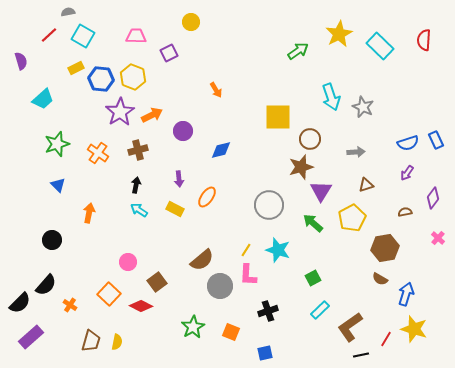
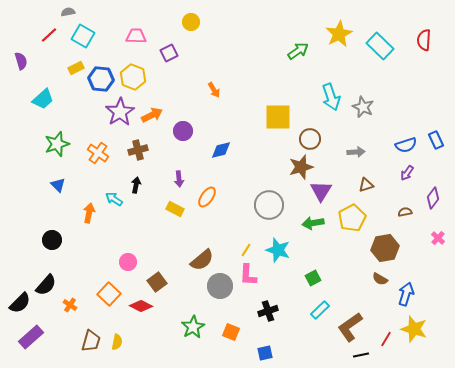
orange arrow at (216, 90): moved 2 px left
blue semicircle at (408, 143): moved 2 px left, 2 px down
cyan arrow at (139, 210): moved 25 px left, 11 px up
green arrow at (313, 223): rotated 50 degrees counterclockwise
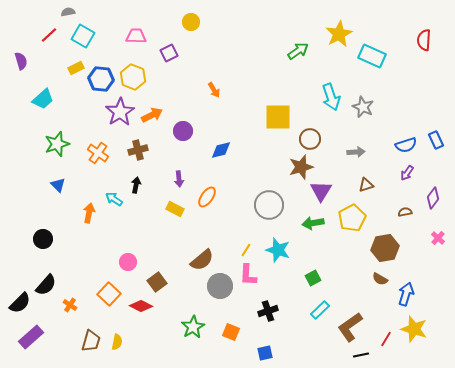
cyan rectangle at (380, 46): moved 8 px left, 10 px down; rotated 20 degrees counterclockwise
black circle at (52, 240): moved 9 px left, 1 px up
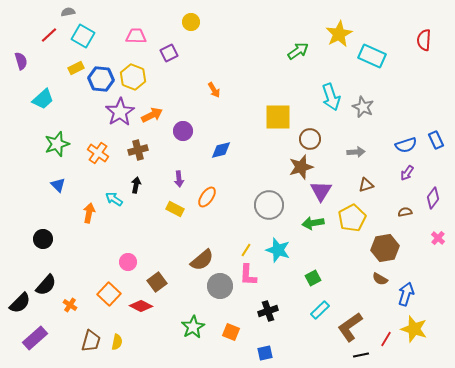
purple rectangle at (31, 337): moved 4 px right, 1 px down
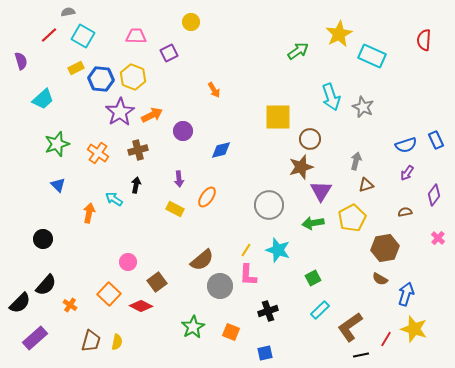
gray arrow at (356, 152): moved 9 px down; rotated 72 degrees counterclockwise
purple diamond at (433, 198): moved 1 px right, 3 px up
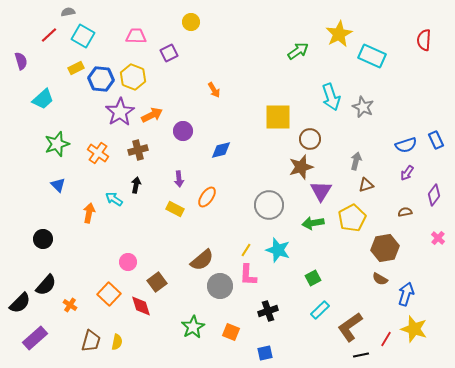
red diamond at (141, 306): rotated 45 degrees clockwise
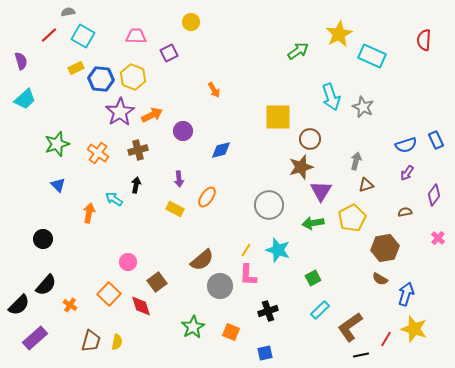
cyan trapezoid at (43, 99): moved 18 px left
black semicircle at (20, 303): moved 1 px left, 2 px down
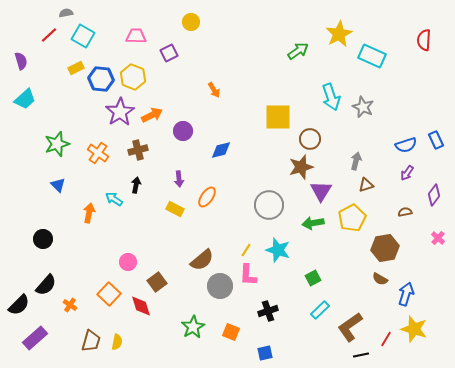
gray semicircle at (68, 12): moved 2 px left, 1 px down
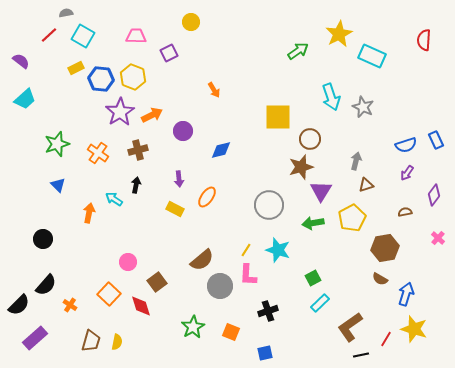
purple semicircle at (21, 61): rotated 36 degrees counterclockwise
cyan rectangle at (320, 310): moved 7 px up
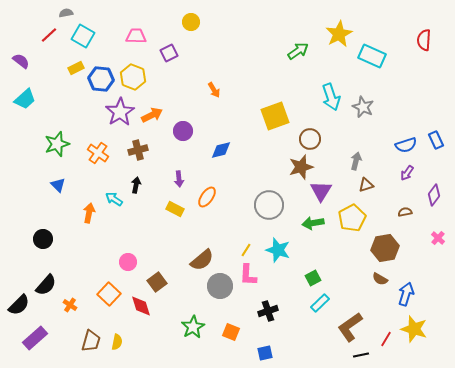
yellow square at (278, 117): moved 3 px left, 1 px up; rotated 20 degrees counterclockwise
